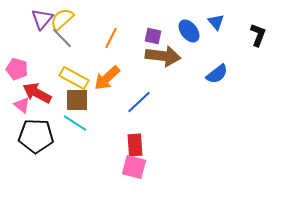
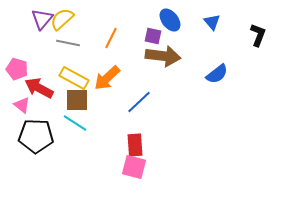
blue triangle: moved 4 px left
blue ellipse: moved 19 px left, 11 px up
gray line: moved 6 px right, 5 px down; rotated 35 degrees counterclockwise
red arrow: moved 2 px right, 5 px up
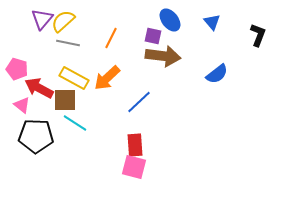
yellow semicircle: moved 1 px right, 2 px down
brown square: moved 12 px left
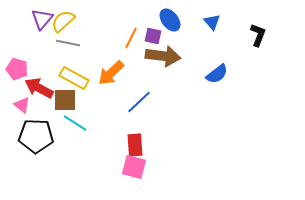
orange line: moved 20 px right
orange arrow: moved 4 px right, 5 px up
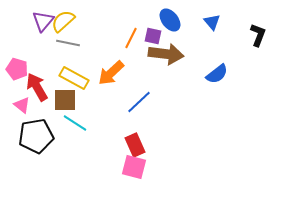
purple triangle: moved 1 px right, 2 px down
brown arrow: moved 3 px right, 2 px up
red arrow: moved 2 px left, 1 px up; rotated 32 degrees clockwise
black pentagon: rotated 12 degrees counterclockwise
red rectangle: rotated 20 degrees counterclockwise
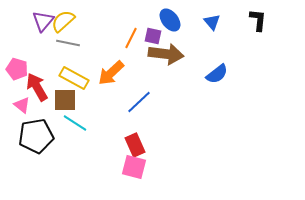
black L-shape: moved 15 px up; rotated 15 degrees counterclockwise
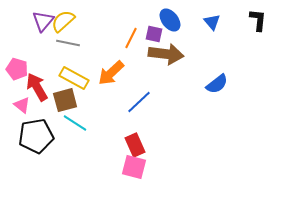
purple square: moved 1 px right, 2 px up
blue semicircle: moved 10 px down
brown square: rotated 15 degrees counterclockwise
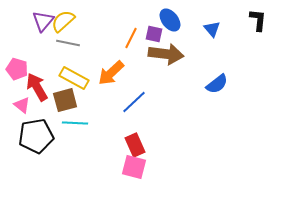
blue triangle: moved 7 px down
blue line: moved 5 px left
cyan line: rotated 30 degrees counterclockwise
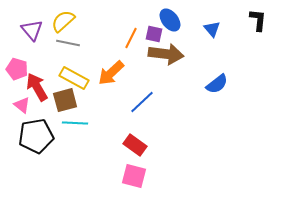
purple triangle: moved 11 px left, 9 px down; rotated 20 degrees counterclockwise
blue line: moved 8 px right
red rectangle: rotated 30 degrees counterclockwise
pink square: moved 9 px down
